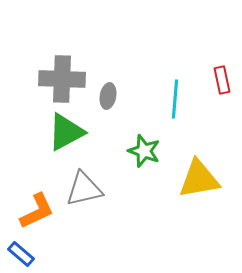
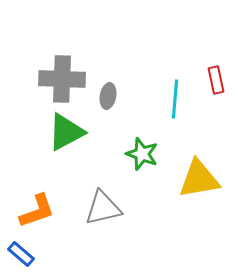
red rectangle: moved 6 px left
green star: moved 2 px left, 3 px down
gray triangle: moved 19 px right, 19 px down
orange L-shape: rotated 6 degrees clockwise
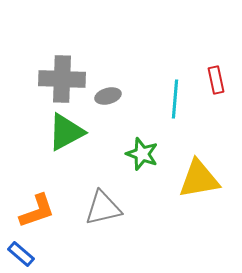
gray ellipse: rotated 65 degrees clockwise
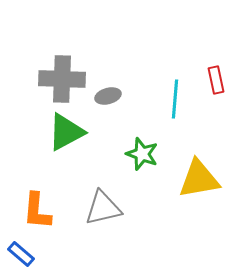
orange L-shape: rotated 114 degrees clockwise
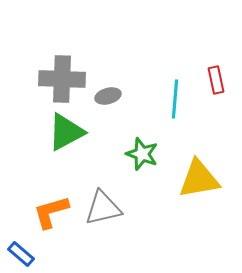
orange L-shape: moved 14 px right, 1 px down; rotated 69 degrees clockwise
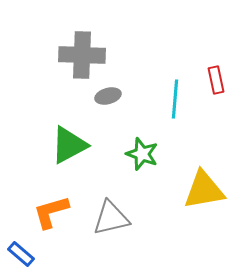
gray cross: moved 20 px right, 24 px up
green triangle: moved 3 px right, 13 px down
yellow triangle: moved 5 px right, 11 px down
gray triangle: moved 8 px right, 10 px down
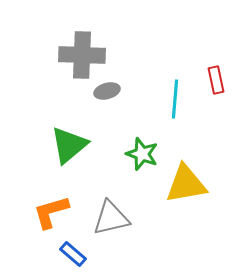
gray ellipse: moved 1 px left, 5 px up
green triangle: rotated 12 degrees counterclockwise
yellow triangle: moved 18 px left, 6 px up
blue rectangle: moved 52 px right
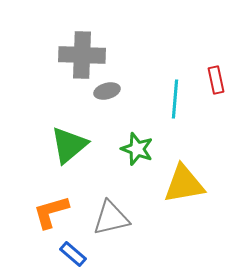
green star: moved 5 px left, 5 px up
yellow triangle: moved 2 px left
